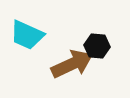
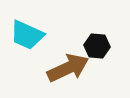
brown arrow: moved 4 px left, 4 px down
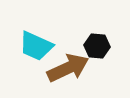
cyan trapezoid: moved 9 px right, 11 px down
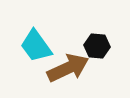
cyan trapezoid: rotated 30 degrees clockwise
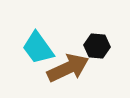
cyan trapezoid: moved 2 px right, 2 px down
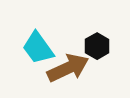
black hexagon: rotated 25 degrees clockwise
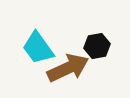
black hexagon: rotated 20 degrees clockwise
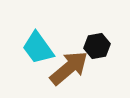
brown arrow: moved 1 px right; rotated 15 degrees counterclockwise
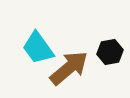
black hexagon: moved 13 px right, 6 px down
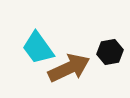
brown arrow: rotated 15 degrees clockwise
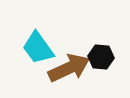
black hexagon: moved 9 px left, 5 px down; rotated 15 degrees clockwise
